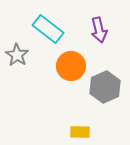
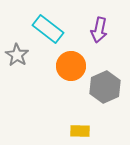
purple arrow: rotated 25 degrees clockwise
yellow rectangle: moved 1 px up
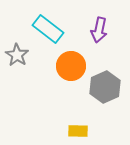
yellow rectangle: moved 2 px left
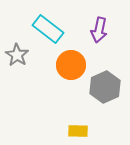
orange circle: moved 1 px up
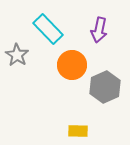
cyan rectangle: rotated 8 degrees clockwise
orange circle: moved 1 px right
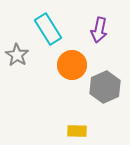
cyan rectangle: rotated 12 degrees clockwise
yellow rectangle: moved 1 px left
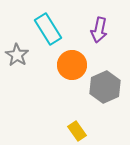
yellow rectangle: rotated 54 degrees clockwise
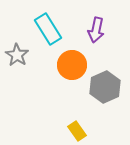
purple arrow: moved 3 px left
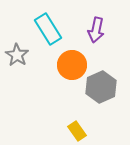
gray hexagon: moved 4 px left
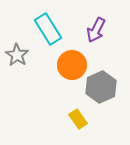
purple arrow: rotated 15 degrees clockwise
yellow rectangle: moved 1 px right, 12 px up
